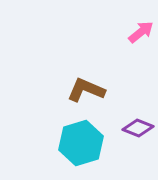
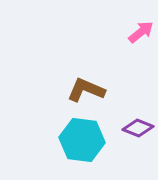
cyan hexagon: moved 1 px right, 3 px up; rotated 24 degrees clockwise
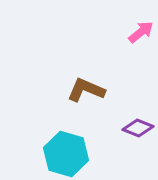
cyan hexagon: moved 16 px left, 14 px down; rotated 9 degrees clockwise
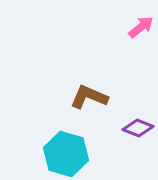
pink arrow: moved 5 px up
brown L-shape: moved 3 px right, 7 px down
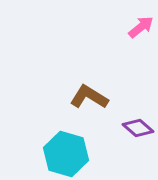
brown L-shape: rotated 9 degrees clockwise
purple diamond: rotated 20 degrees clockwise
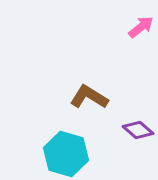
purple diamond: moved 2 px down
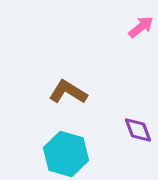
brown L-shape: moved 21 px left, 5 px up
purple diamond: rotated 28 degrees clockwise
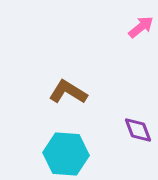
cyan hexagon: rotated 12 degrees counterclockwise
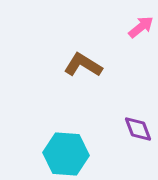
brown L-shape: moved 15 px right, 27 px up
purple diamond: moved 1 px up
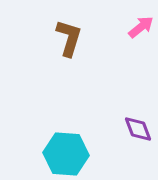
brown L-shape: moved 14 px left, 27 px up; rotated 75 degrees clockwise
